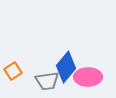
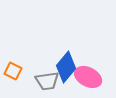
orange square: rotated 30 degrees counterclockwise
pink ellipse: rotated 28 degrees clockwise
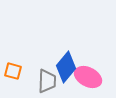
orange square: rotated 12 degrees counterclockwise
gray trapezoid: rotated 80 degrees counterclockwise
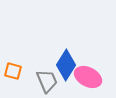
blue diamond: moved 2 px up; rotated 8 degrees counterclockwise
gray trapezoid: rotated 25 degrees counterclockwise
